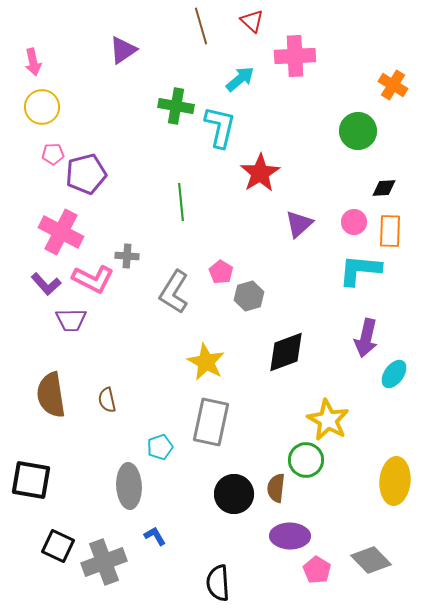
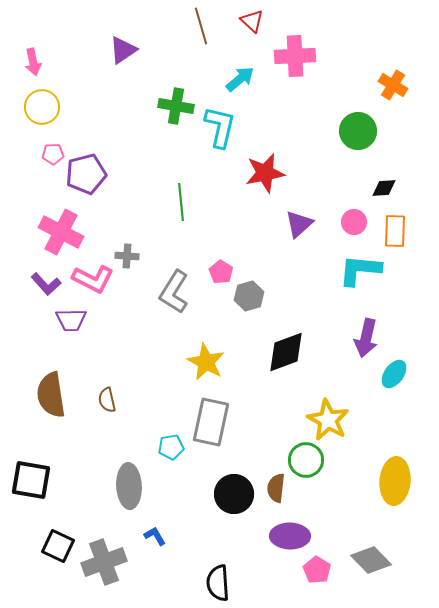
red star at (260, 173): moved 5 px right; rotated 21 degrees clockwise
orange rectangle at (390, 231): moved 5 px right
cyan pentagon at (160, 447): moved 11 px right; rotated 10 degrees clockwise
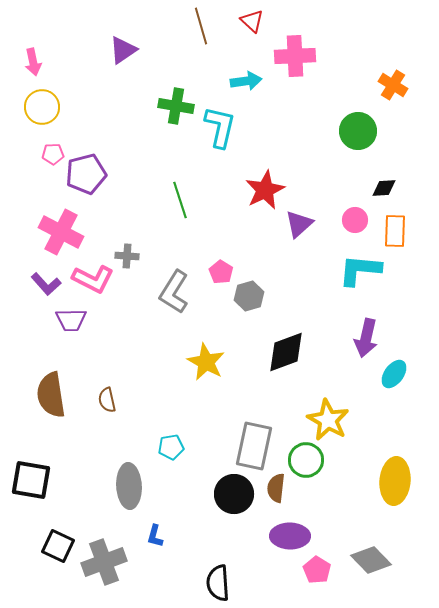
cyan arrow at (240, 79): moved 6 px right, 2 px down; rotated 32 degrees clockwise
red star at (265, 173): moved 17 px down; rotated 15 degrees counterclockwise
green line at (181, 202): moved 1 px left, 2 px up; rotated 12 degrees counterclockwise
pink circle at (354, 222): moved 1 px right, 2 px up
gray rectangle at (211, 422): moved 43 px right, 24 px down
blue L-shape at (155, 536): rotated 135 degrees counterclockwise
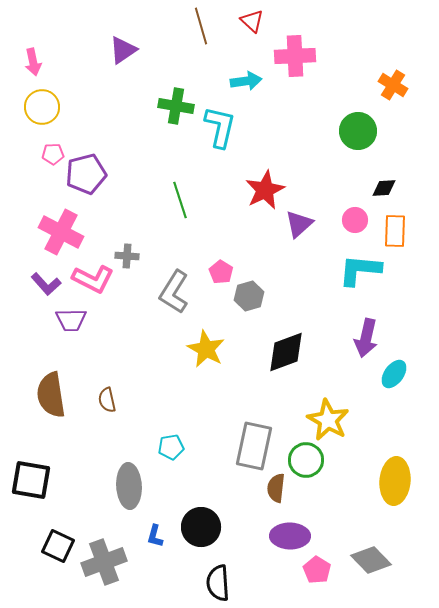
yellow star at (206, 362): moved 13 px up
black circle at (234, 494): moved 33 px left, 33 px down
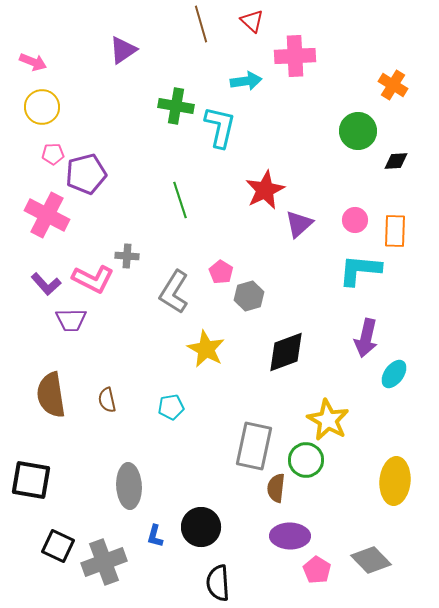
brown line at (201, 26): moved 2 px up
pink arrow at (33, 62): rotated 56 degrees counterclockwise
black diamond at (384, 188): moved 12 px right, 27 px up
pink cross at (61, 232): moved 14 px left, 17 px up
cyan pentagon at (171, 447): moved 40 px up
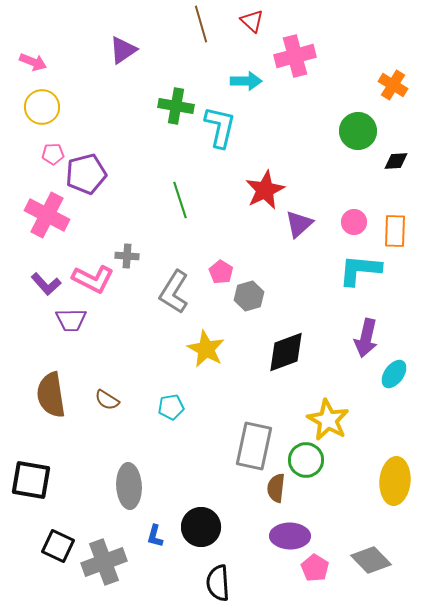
pink cross at (295, 56): rotated 12 degrees counterclockwise
cyan arrow at (246, 81): rotated 8 degrees clockwise
pink circle at (355, 220): moved 1 px left, 2 px down
brown semicircle at (107, 400): rotated 45 degrees counterclockwise
pink pentagon at (317, 570): moved 2 px left, 2 px up
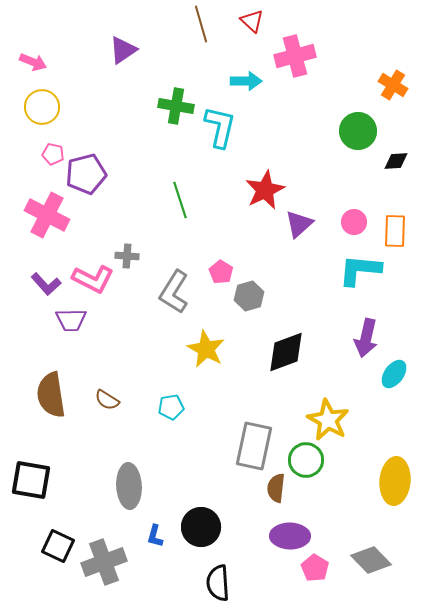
pink pentagon at (53, 154): rotated 15 degrees clockwise
